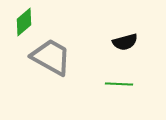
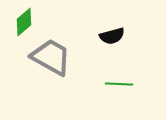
black semicircle: moved 13 px left, 6 px up
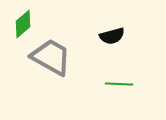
green diamond: moved 1 px left, 2 px down
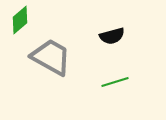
green diamond: moved 3 px left, 4 px up
green line: moved 4 px left, 2 px up; rotated 20 degrees counterclockwise
